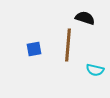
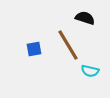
brown line: rotated 36 degrees counterclockwise
cyan semicircle: moved 5 px left, 1 px down
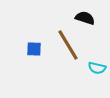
blue square: rotated 14 degrees clockwise
cyan semicircle: moved 7 px right, 3 px up
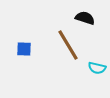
blue square: moved 10 px left
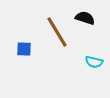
brown line: moved 11 px left, 13 px up
cyan semicircle: moved 3 px left, 6 px up
